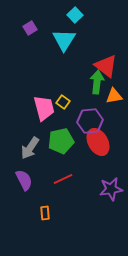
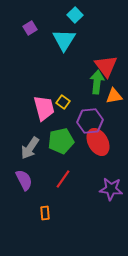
red triangle: rotated 15 degrees clockwise
red line: rotated 30 degrees counterclockwise
purple star: rotated 15 degrees clockwise
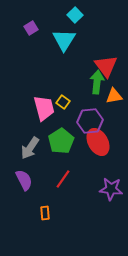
purple square: moved 1 px right
green pentagon: rotated 20 degrees counterclockwise
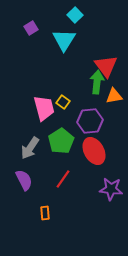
red ellipse: moved 4 px left, 9 px down
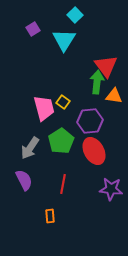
purple square: moved 2 px right, 1 px down
orange triangle: rotated 18 degrees clockwise
red line: moved 5 px down; rotated 24 degrees counterclockwise
orange rectangle: moved 5 px right, 3 px down
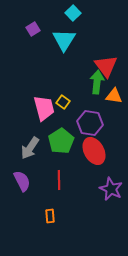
cyan square: moved 2 px left, 2 px up
purple hexagon: moved 2 px down; rotated 15 degrees clockwise
purple semicircle: moved 2 px left, 1 px down
red line: moved 4 px left, 4 px up; rotated 12 degrees counterclockwise
purple star: rotated 20 degrees clockwise
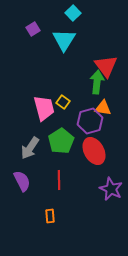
orange triangle: moved 11 px left, 12 px down
purple hexagon: moved 2 px up; rotated 25 degrees counterclockwise
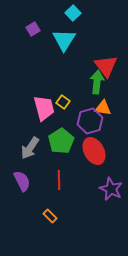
orange rectangle: rotated 40 degrees counterclockwise
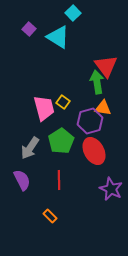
purple square: moved 4 px left; rotated 16 degrees counterclockwise
cyan triangle: moved 6 px left, 3 px up; rotated 30 degrees counterclockwise
green arrow: rotated 15 degrees counterclockwise
purple semicircle: moved 1 px up
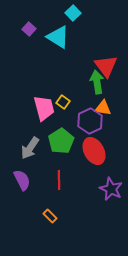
purple hexagon: rotated 10 degrees counterclockwise
